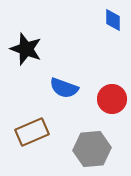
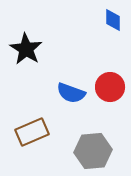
black star: rotated 12 degrees clockwise
blue semicircle: moved 7 px right, 5 px down
red circle: moved 2 px left, 12 px up
gray hexagon: moved 1 px right, 2 px down
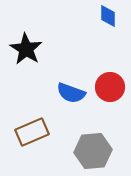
blue diamond: moved 5 px left, 4 px up
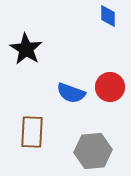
brown rectangle: rotated 64 degrees counterclockwise
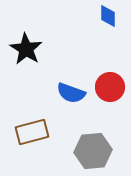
brown rectangle: rotated 72 degrees clockwise
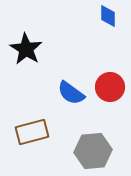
blue semicircle: rotated 16 degrees clockwise
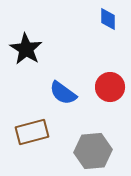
blue diamond: moved 3 px down
blue semicircle: moved 8 px left
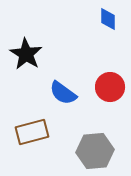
black star: moved 5 px down
gray hexagon: moved 2 px right
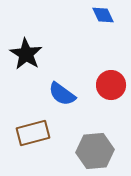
blue diamond: moved 5 px left, 4 px up; rotated 25 degrees counterclockwise
red circle: moved 1 px right, 2 px up
blue semicircle: moved 1 px left, 1 px down
brown rectangle: moved 1 px right, 1 px down
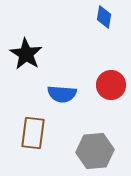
blue diamond: moved 1 px right, 2 px down; rotated 35 degrees clockwise
blue semicircle: rotated 32 degrees counterclockwise
brown rectangle: rotated 68 degrees counterclockwise
